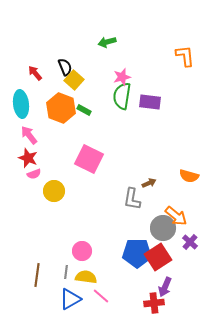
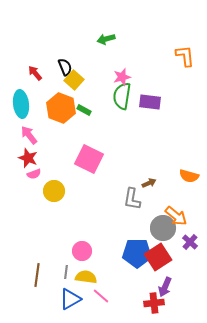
green arrow: moved 1 px left, 3 px up
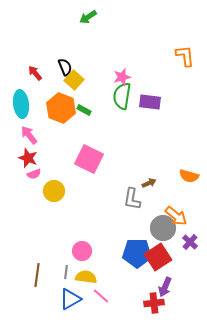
green arrow: moved 18 px left, 22 px up; rotated 18 degrees counterclockwise
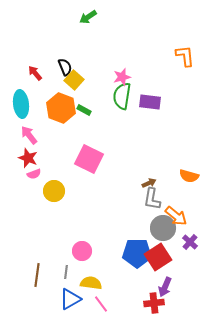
gray L-shape: moved 20 px right
yellow semicircle: moved 5 px right, 6 px down
pink line: moved 8 px down; rotated 12 degrees clockwise
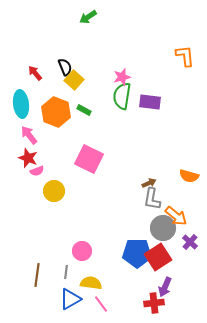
orange hexagon: moved 5 px left, 4 px down
pink semicircle: moved 3 px right, 3 px up
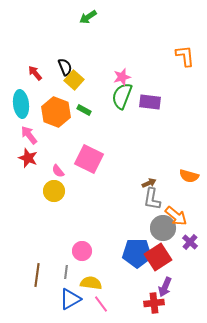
green semicircle: rotated 12 degrees clockwise
pink semicircle: moved 21 px right; rotated 72 degrees clockwise
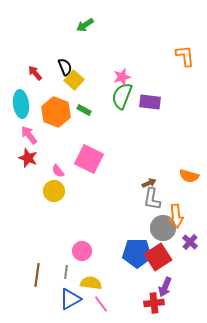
green arrow: moved 3 px left, 8 px down
orange arrow: rotated 45 degrees clockwise
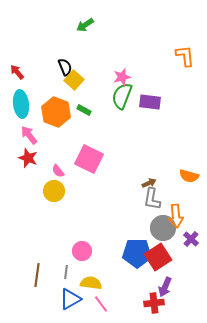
red arrow: moved 18 px left, 1 px up
purple cross: moved 1 px right, 3 px up
